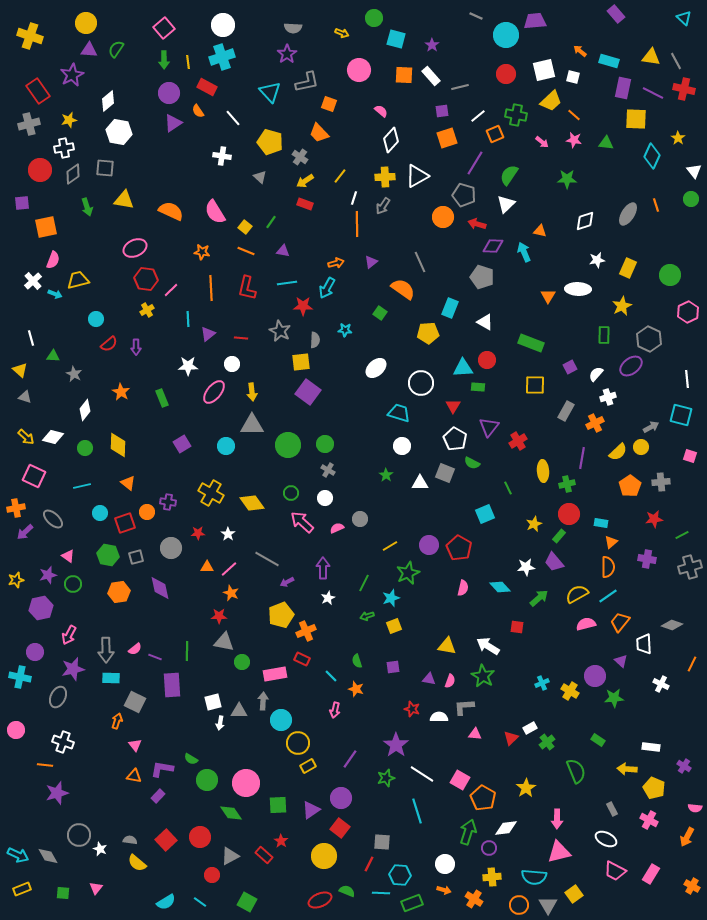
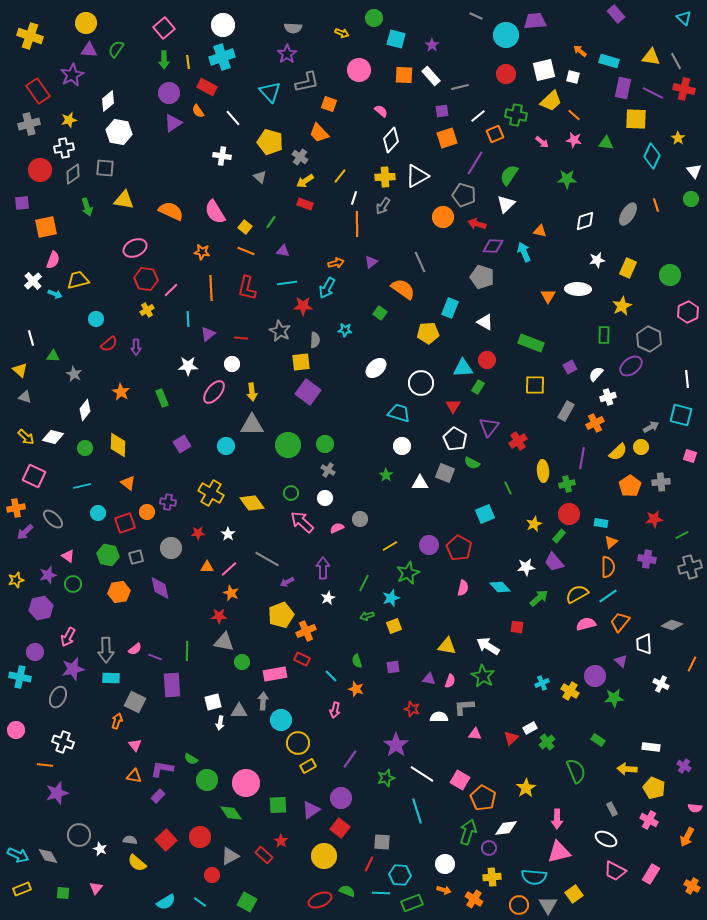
green rectangle at (478, 387): rotated 64 degrees counterclockwise
cyan circle at (100, 513): moved 2 px left
pink arrow at (69, 635): moved 1 px left, 2 px down
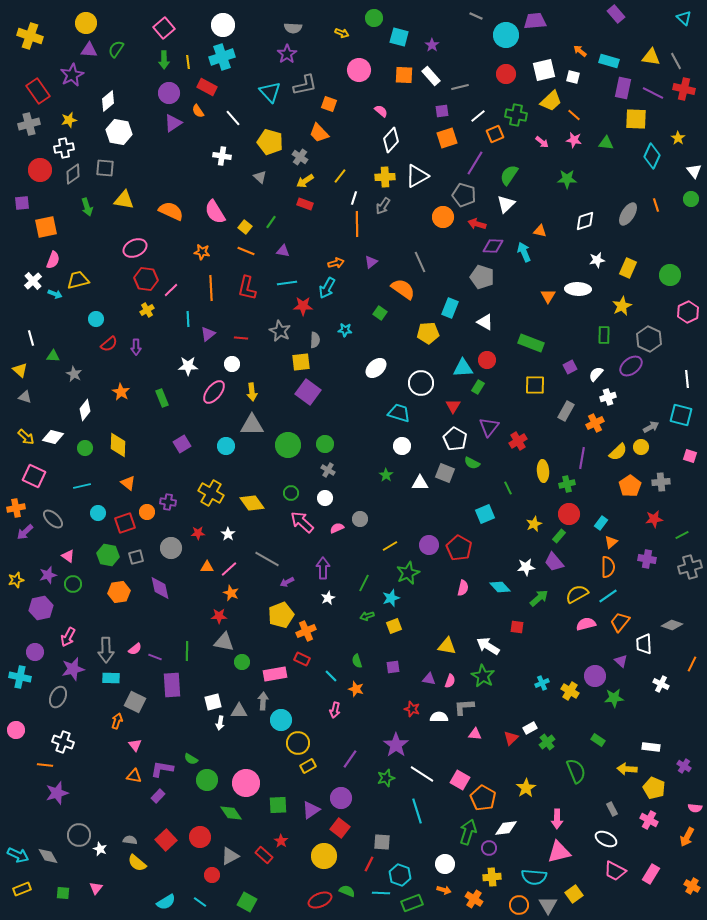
cyan square at (396, 39): moved 3 px right, 2 px up
gray L-shape at (307, 82): moved 2 px left, 3 px down
cyan rectangle at (601, 523): rotated 64 degrees counterclockwise
cyan hexagon at (400, 875): rotated 15 degrees clockwise
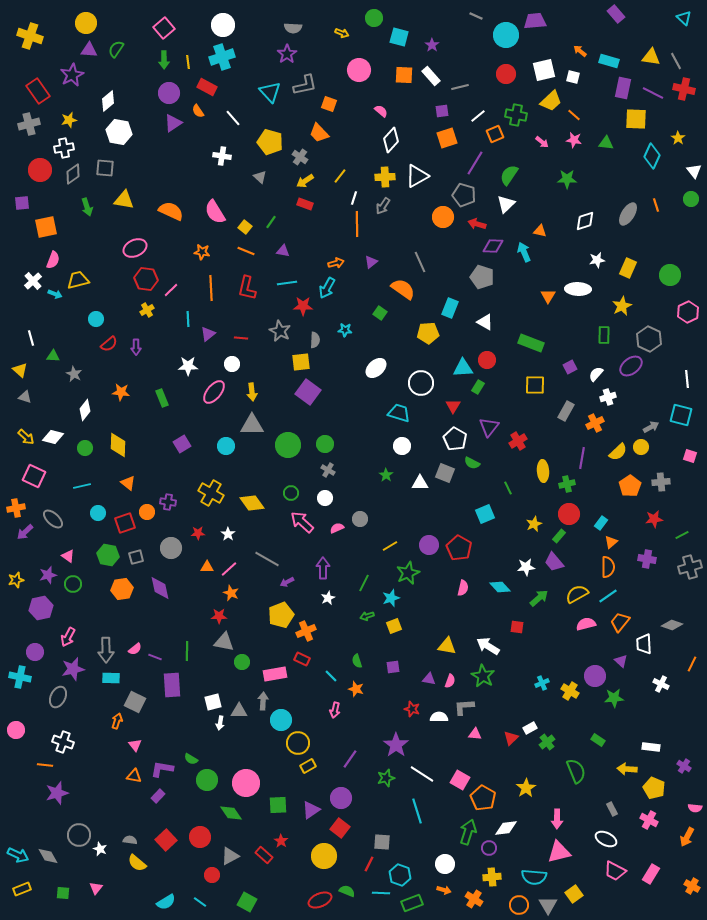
orange star at (121, 392): rotated 24 degrees counterclockwise
orange hexagon at (119, 592): moved 3 px right, 3 px up
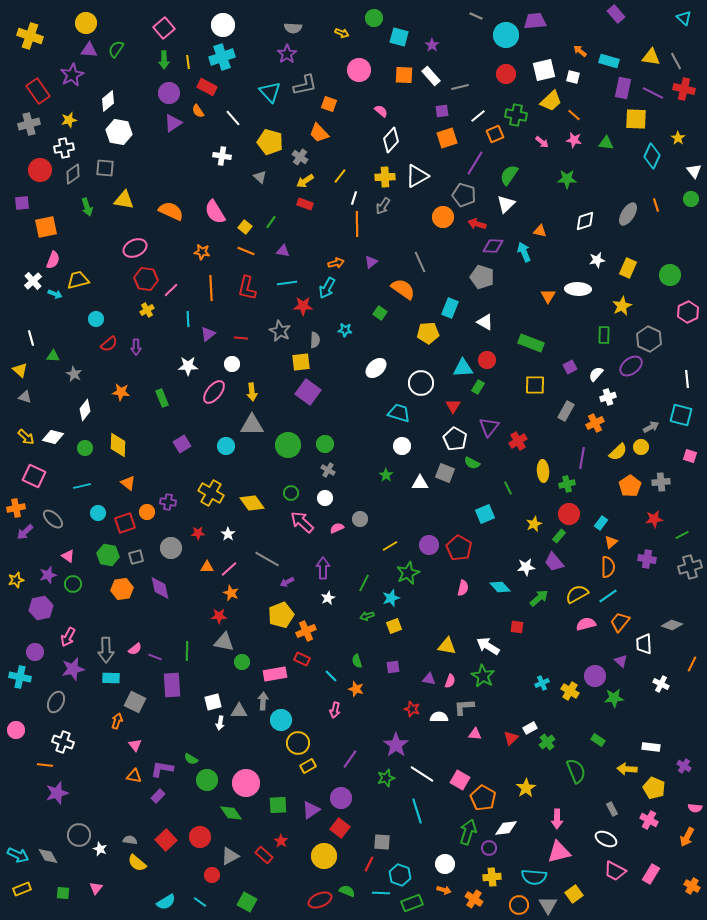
gray ellipse at (58, 697): moved 2 px left, 5 px down
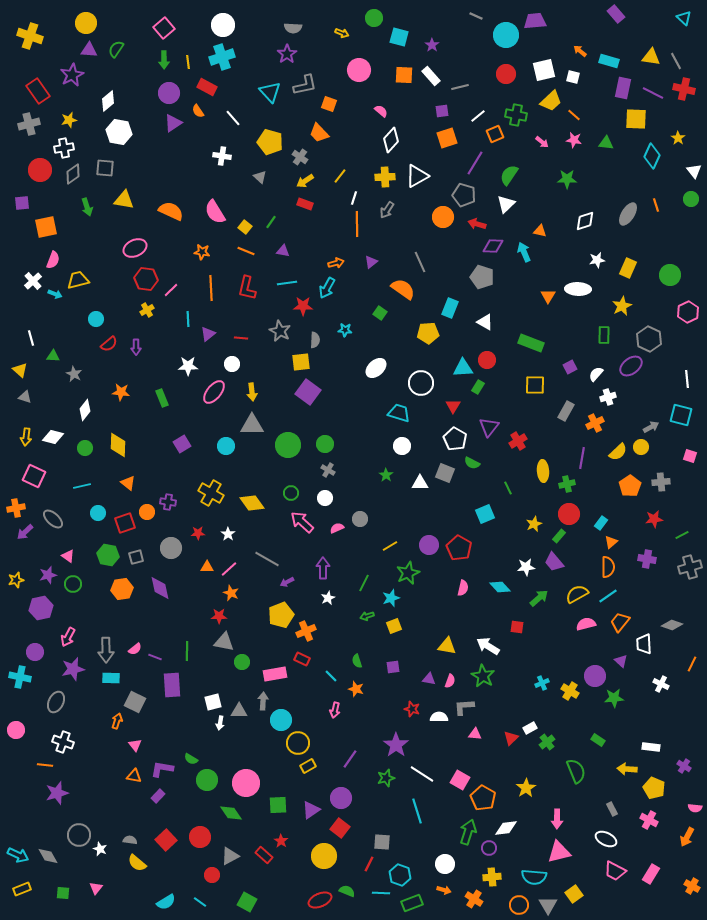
gray arrow at (383, 206): moved 4 px right, 4 px down
yellow arrow at (26, 437): rotated 54 degrees clockwise
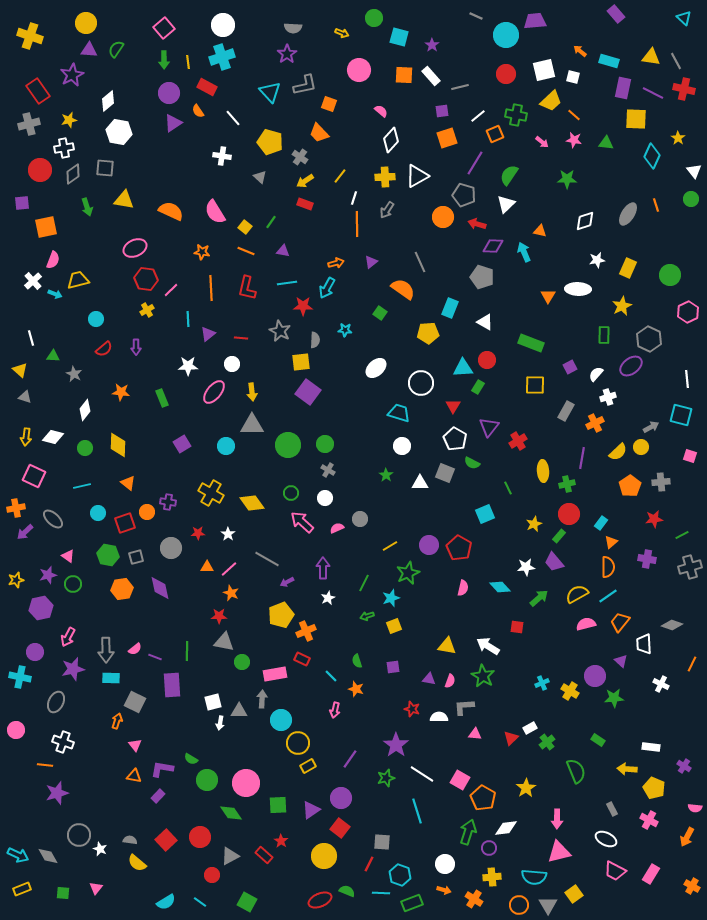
red semicircle at (109, 344): moved 5 px left, 5 px down
gray arrow at (263, 701): moved 1 px left, 2 px up
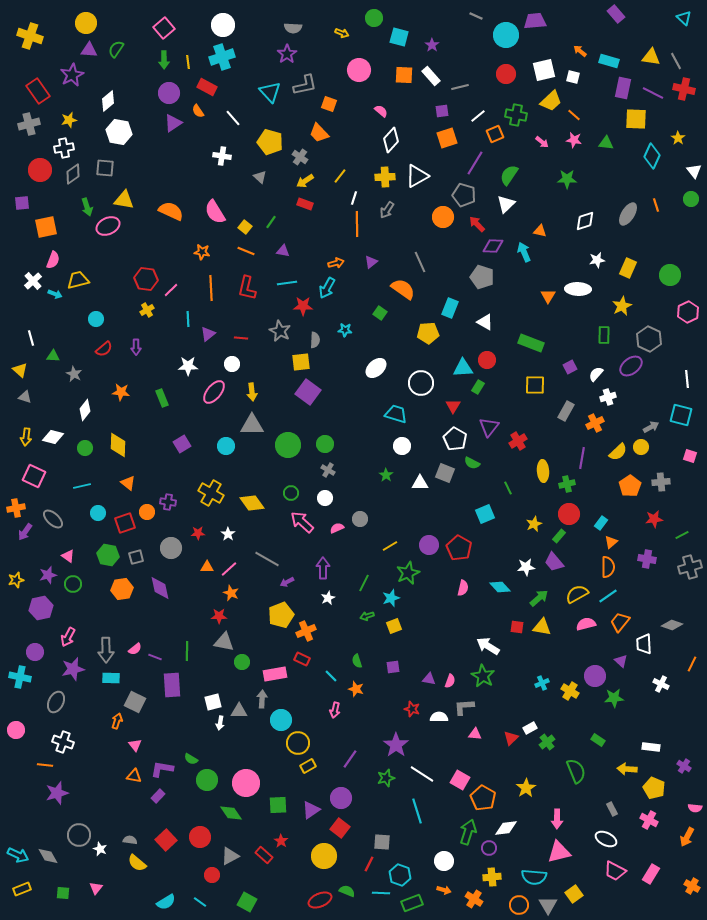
red arrow at (477, 224): rotated 30 degrees clockwise
pink ellipse at (135, 248): moved 27 px left, 22 px up
cyan trapezoid at (399, 413): moved 3 px left, 1 px down
purple arrow at (25, 532): rotated 12 degrees counterclockwise
yellow triangle at (447, 646): moved 95 px right, 19 px up
white circle at (445, 864): moved 1 px left, 3 px up
